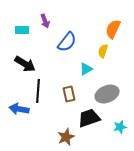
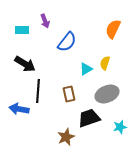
yellow semicircle: moved 2 px right, 12 px down
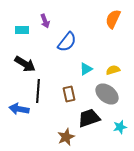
orange semicircle: moved 10 px up
yellow semicircle: moved 8 px right, 7 px down; rotated 56 degrees clockwise
gray ellipse: rotated 60 degrees clockwise
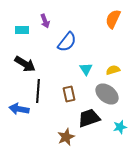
cyan triangle: rotated 32 degrees counterclockwise
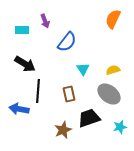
cyan triangle: moved 3 px left
gray ellipse: moved 2 px right
brown star: moved 3 px left, 7 px up
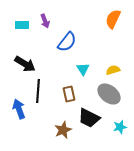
cyan rectangle: moved 5 px up
blue arrow: rotated 60 degrees clockwise
black trapezoid: rotated 135 degrees counterclockwise
